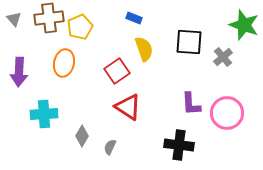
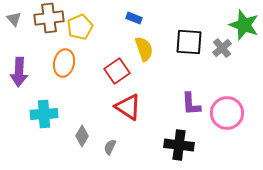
gray cross: moved 1 px left, 9 px up
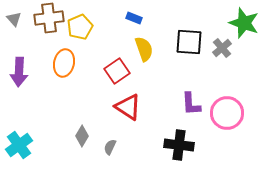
green star: moved 2 px up
cyan cross: moved 25 px left, 31 px down; rotated 32 degrees counterclockwise
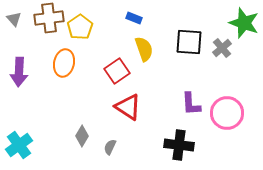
yellow pentagon: rotated 10 degrees counterclockwise
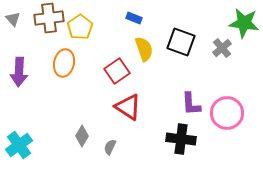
gray triangle: moved 1 px left
green star: rotated 12 degrees counterclockwise
black square: moved 8 px left; rotated 16 degrees clockwise
black cross: moved 2 px right, 6 px up
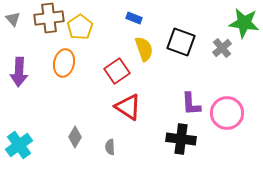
gray diamond: moved 7 px left, 1 px down
gray semicircle: rotated 28 degrees counterclockwise
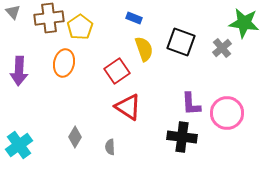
gray triangle: moved 7 px up
purple arrow: moved 1 px up
black cross: moved 1 px right, 2 px up
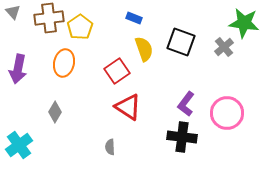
gray cross: moved 2 px right, 1 px up
purple arrow: moved 1 px left, 2 px up; rotated 8 degrees clockwise
purple L-shape: moved 5 px left; rotated 40 degrees clockwise
gray diamond: moved 20 px left, 25 px up
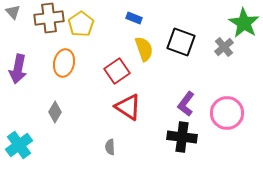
green star: rotated 24 degrees clockwise
yellow pentagon: moved 1 px right, 3 px up
